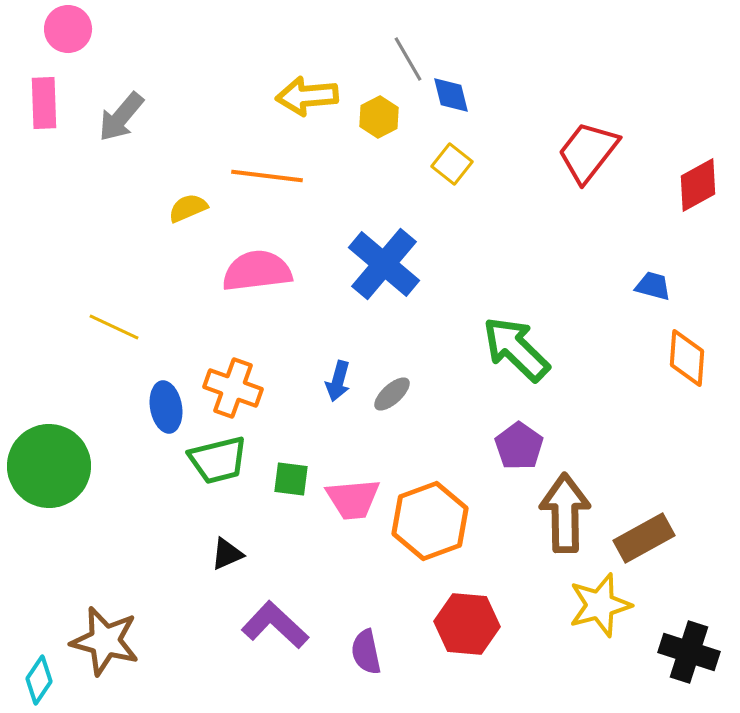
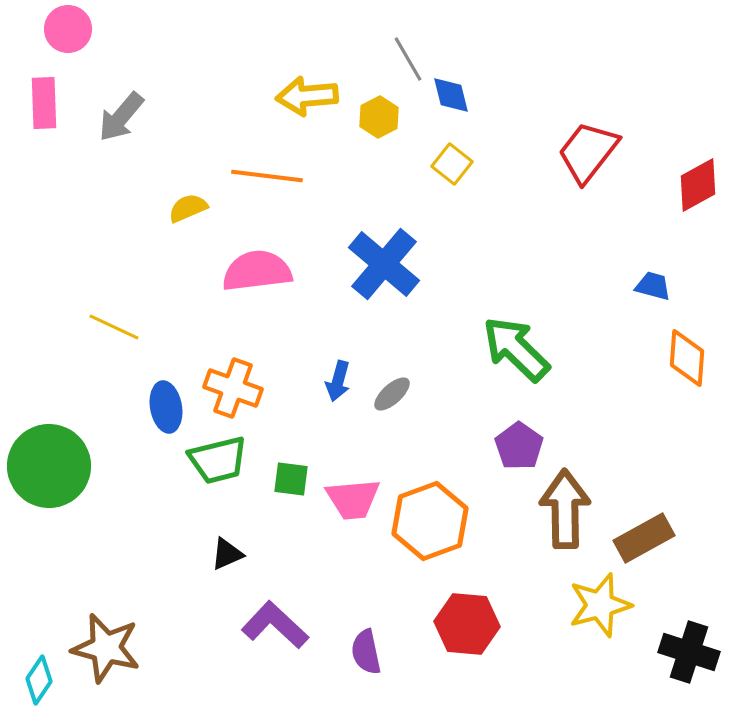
brown arrow: moved 4 px up
brown star: moved 1 px right, 7 px down
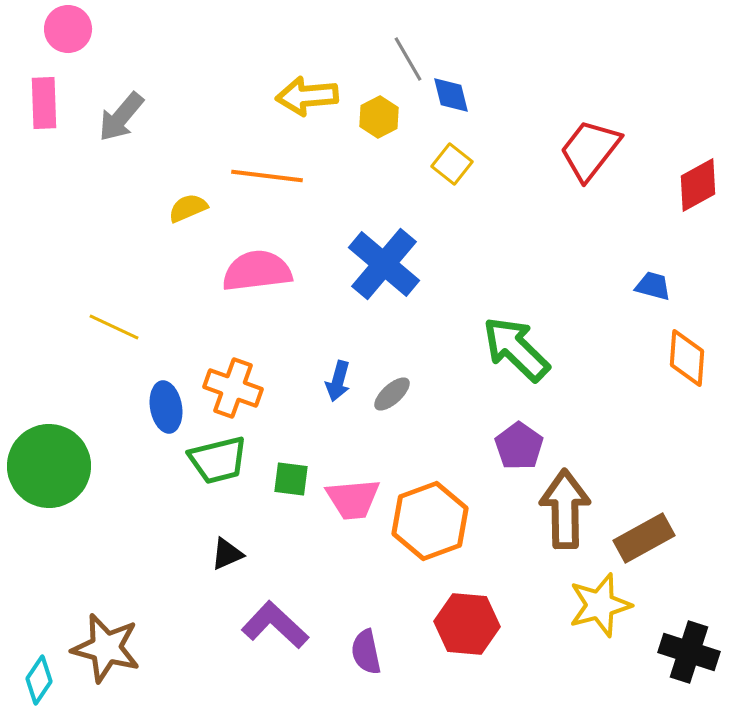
red trapezoid: moved 2 px right, 2 px up
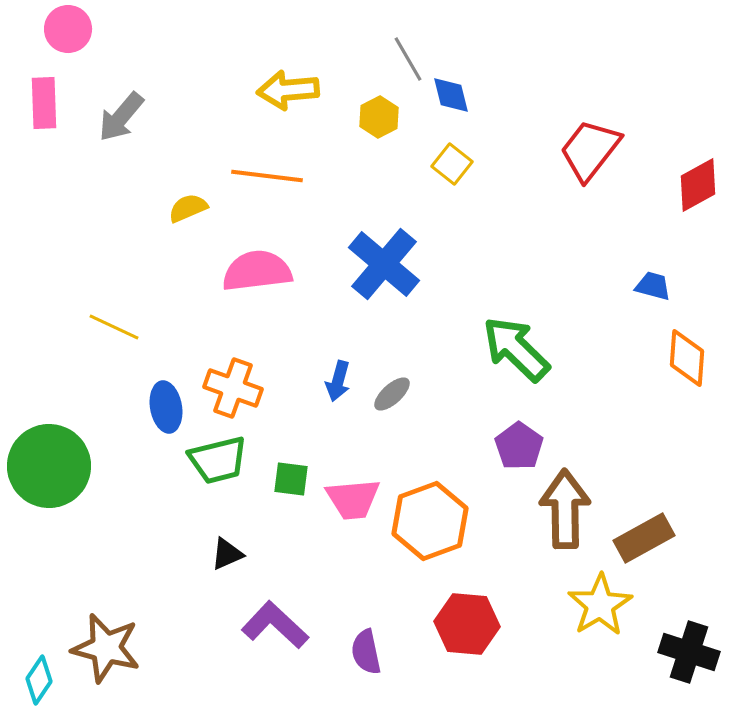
yellow arrow: moved 19 px left, 6 px up
yellow star: rotated 16 degrees counterclockwise
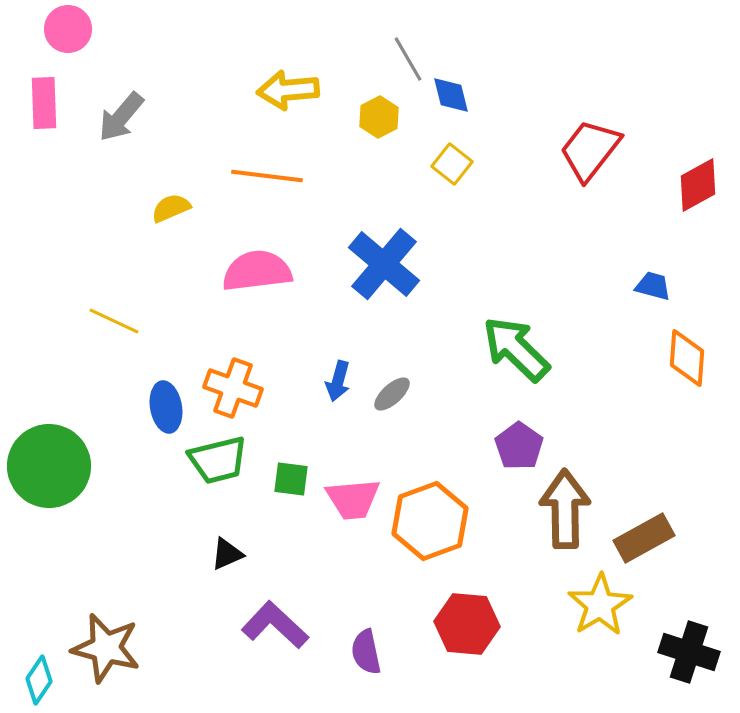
yellow semicircle: moved 17 px left
yellow line: moved 6 px up
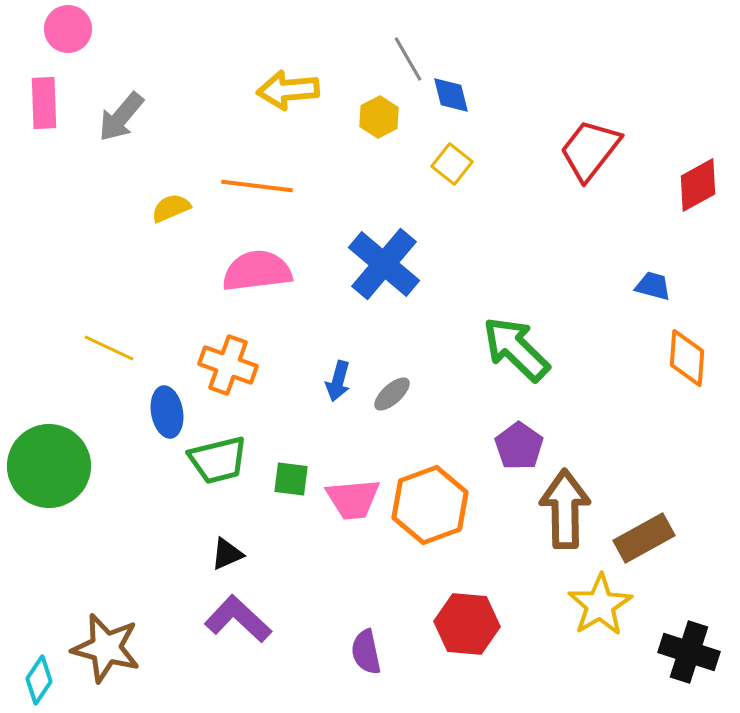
orange line: moved 10 px left, 10 px down
yellow line: moved 5 px left, 27 px down
orange cross: moved 5 px left, 23 px up
blue ellipse: moved 1 px right, 5 px down
orange hexagon: moved 16 px up
purple L-shape: moved 37 px left, 6 px up
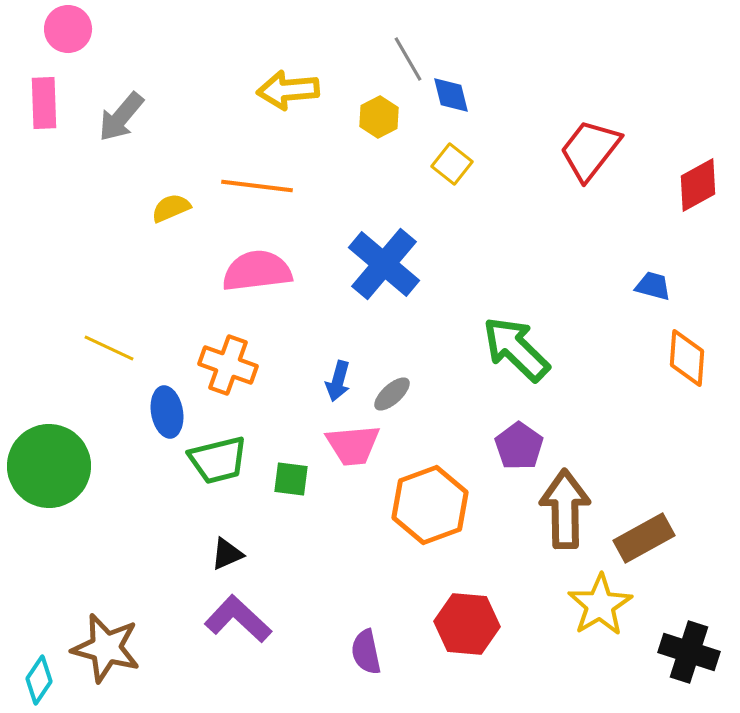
pink trapezoid: moved 54 px up
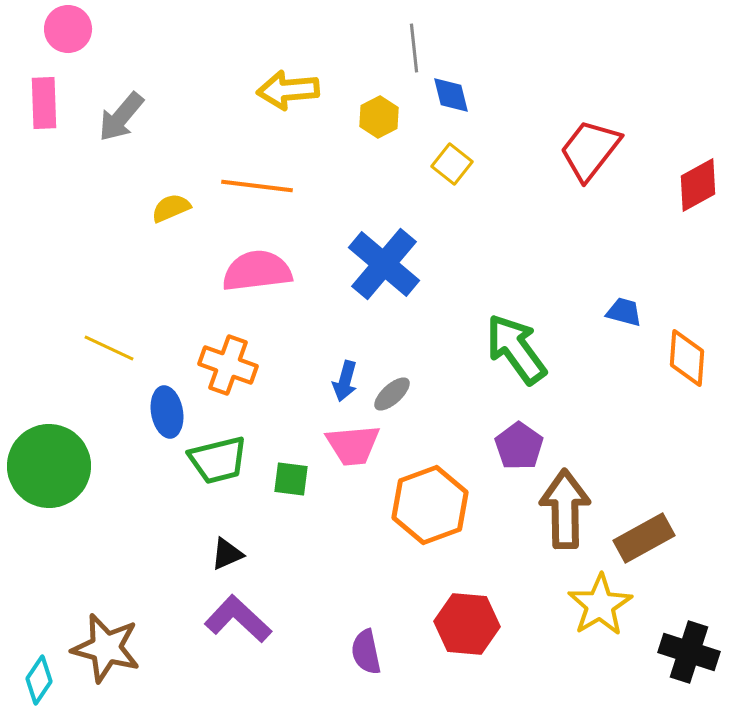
gray line: moved 6 px right, 11 px up; rotated 24 degrees clockwise
blue trapezoid: moved 29 px left, 26 px down
green arrow: rotated 10 degrees clockwise
blue arrow: moved 7 px right
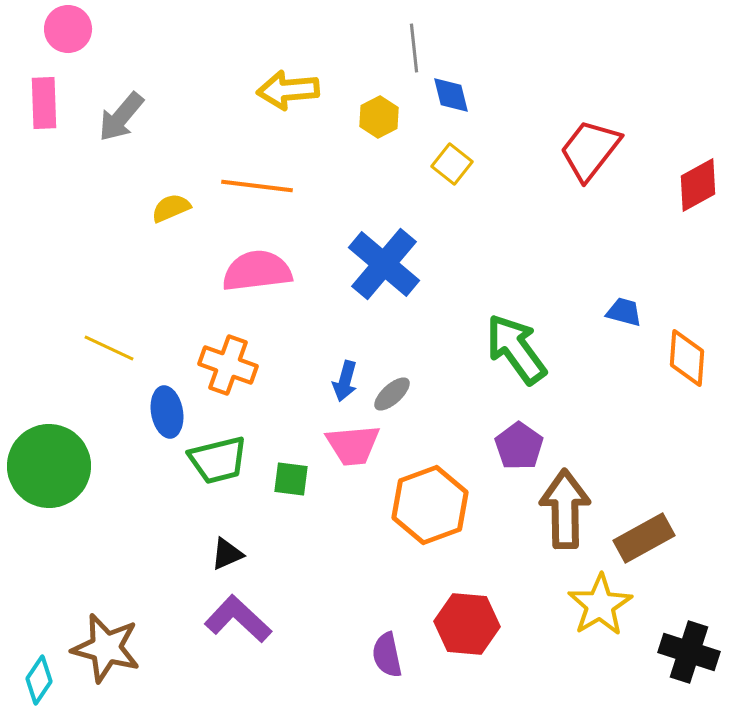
purple semicircle: moved 21 px right, 3 px down
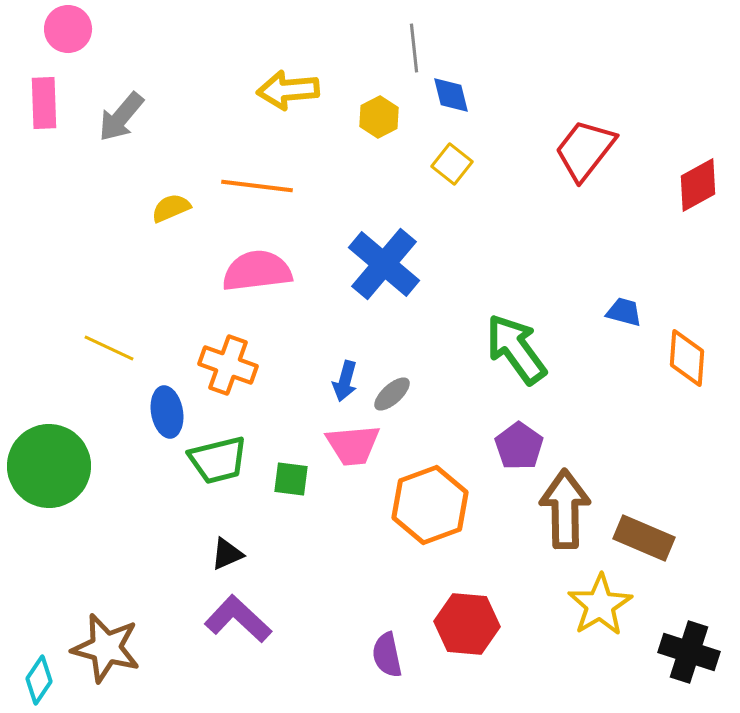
red trapezoid: moved 5 px left
brown rectangle: rotated 52 degrees clockwise
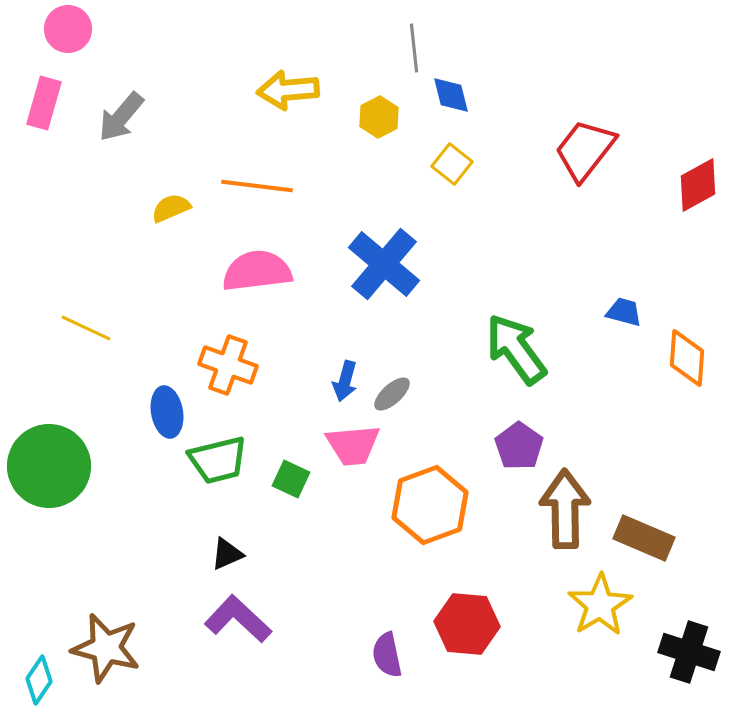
pink rectangle: rotated 18 degrees clockwise
yellow line: moved 23 px left, 20 px up
green square: rotated 18 degrees clockwise
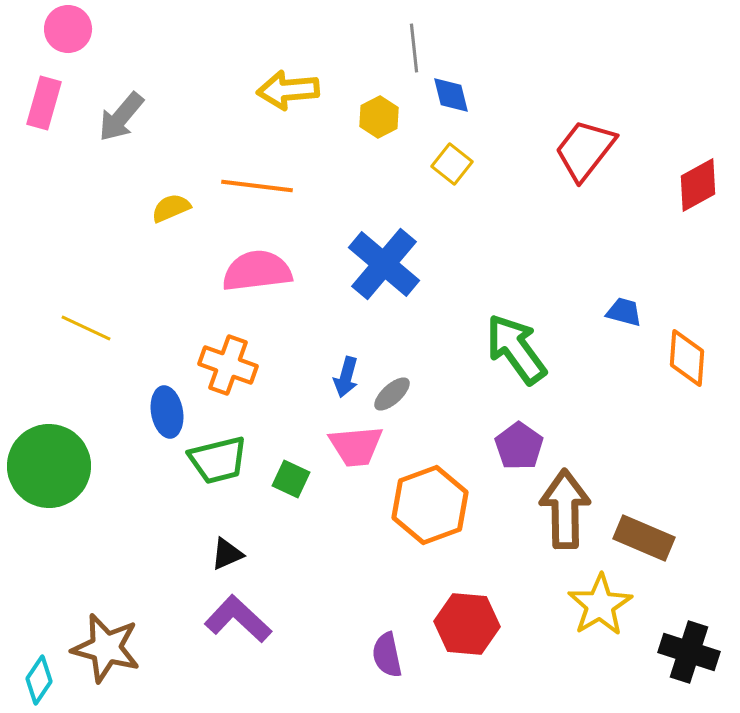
blue arrow: moved 1 px right, 4 px up
pink trapezoid: moved 3 px right, 1 px down
